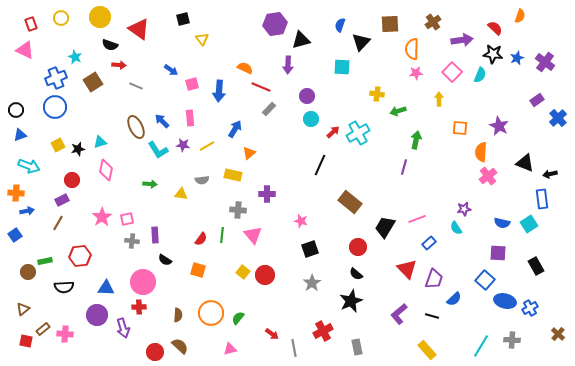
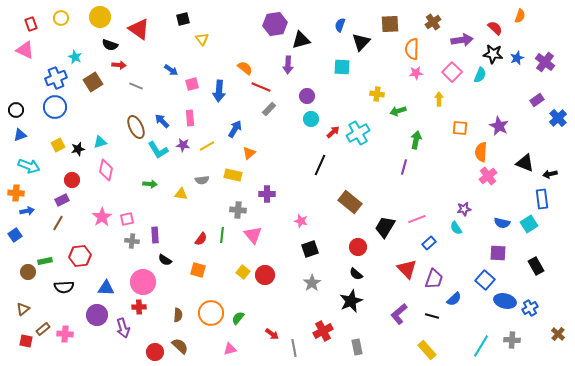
orange semicircle at (245, 68): rotated 14 degrees clockwise
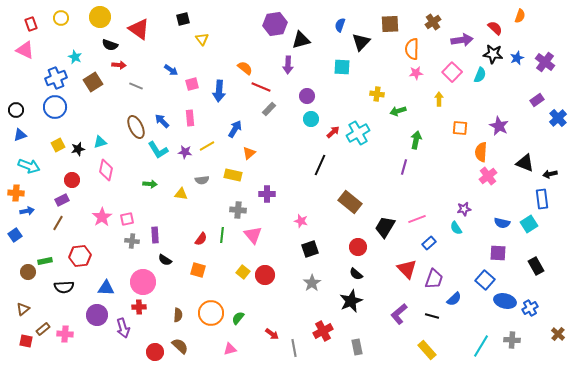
purple star at (183, 145): moved 2 px right, 7 px down
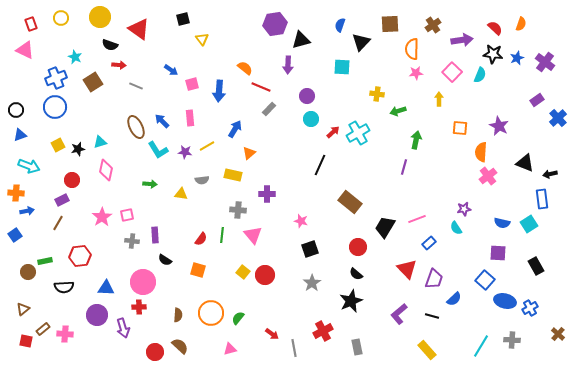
orange semicircle at (520, 16): moved 1 px right, 8 px down
brown cross at (433, 22): moved 3 px down
pink square at (127, 219): moved 4 px up
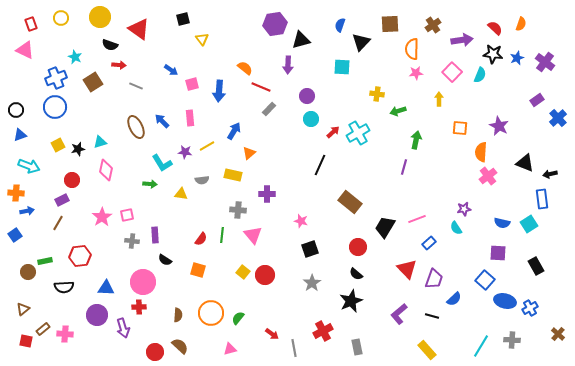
blue arrow at (235, 129): moved 1 px left, 2 px down
cyan L-shape at (158, 150): moved 4 px right, 13 px down
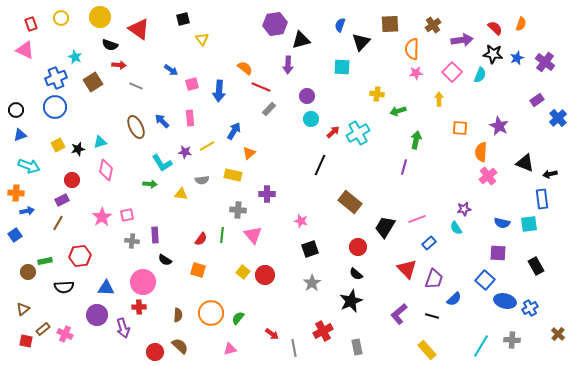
cyan square at (529, 224): rotated 24 degrees clockwise
pink cross at (65, 334): rotated 21 degrees clockwise
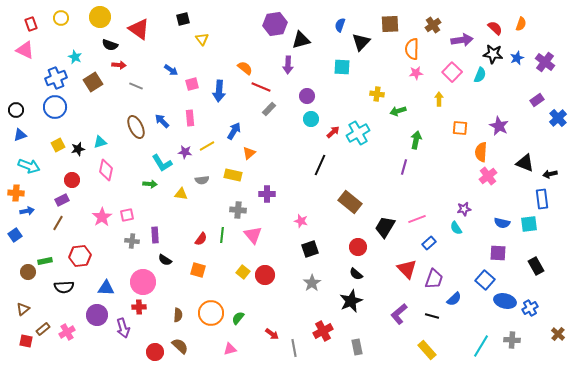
pink cross at (65, 334): moved 2 px right, 2 px up; rotated 35 degrees clockwise
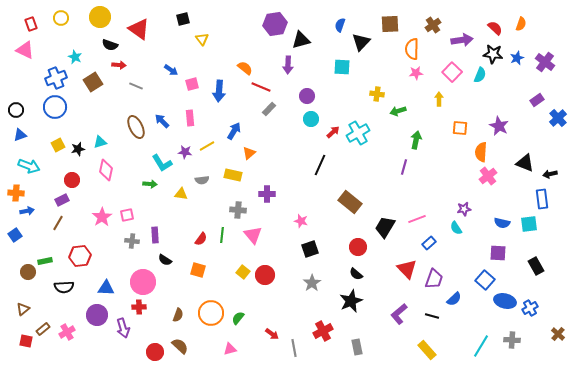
brown semicircle at (178, 315): rotated 16 degrees clockwise
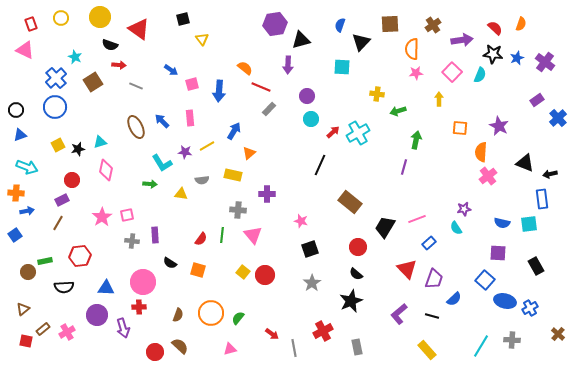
blue cross at (56, 78): rotated 20 degrees counterclockwise
cyan arrow at (29, 166): moved 2 px left, 1 px down
black semicircle at (165, 260): moved 5 px right, 3 px down
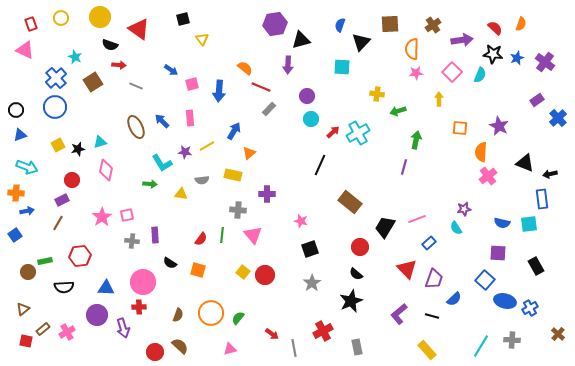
red circle at (358, 247): moved 2 px right
